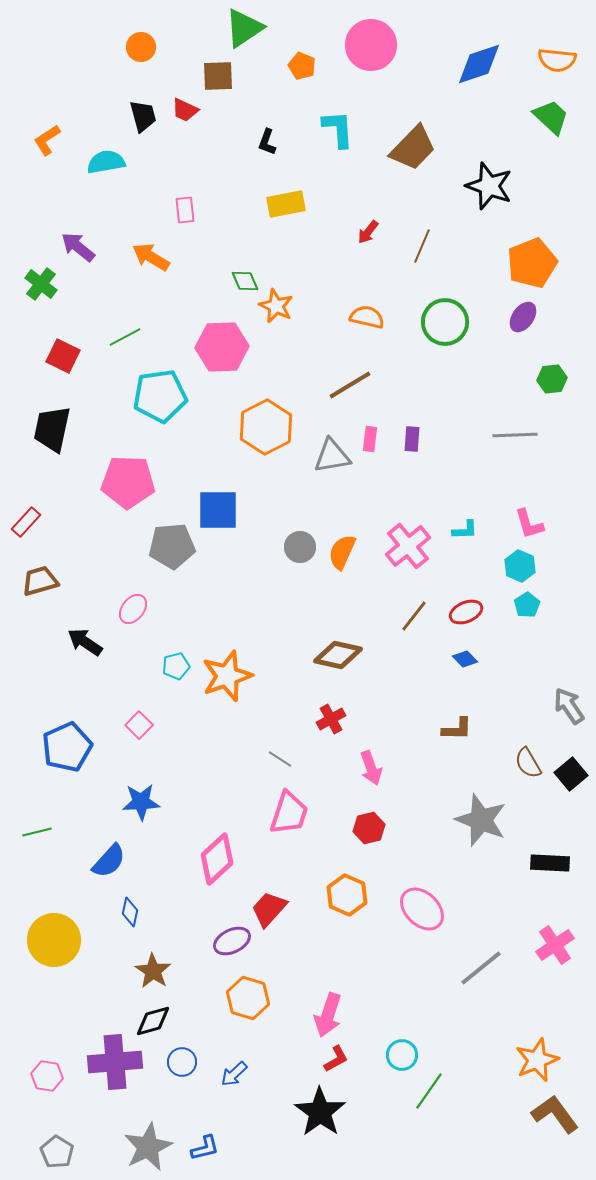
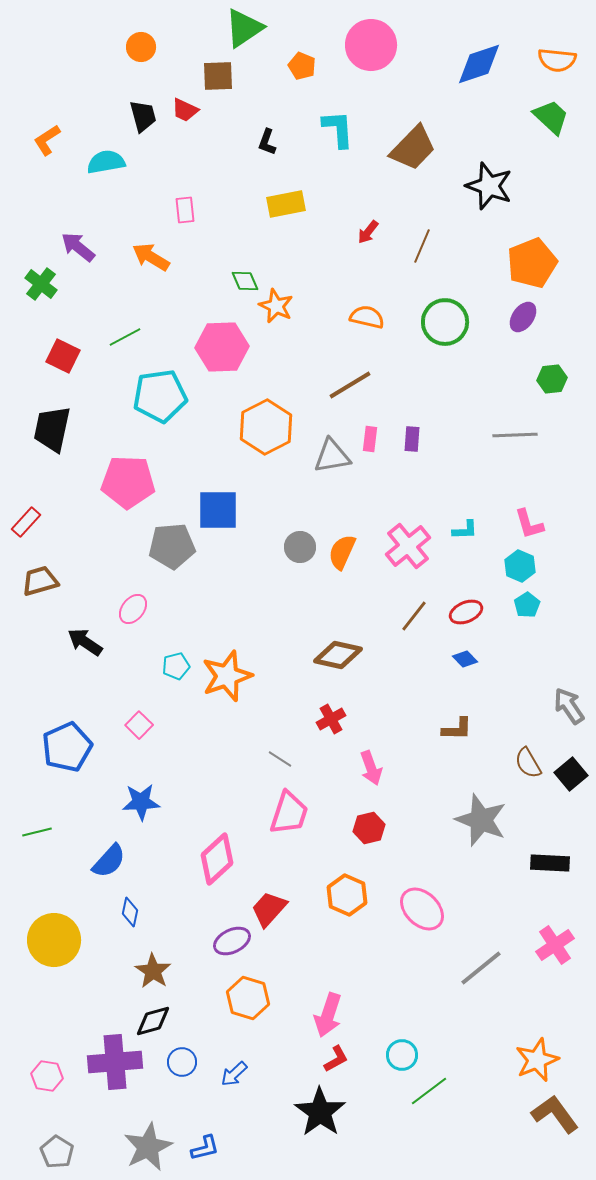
green line at (429, 1091): rotated 18 degrees clockwise
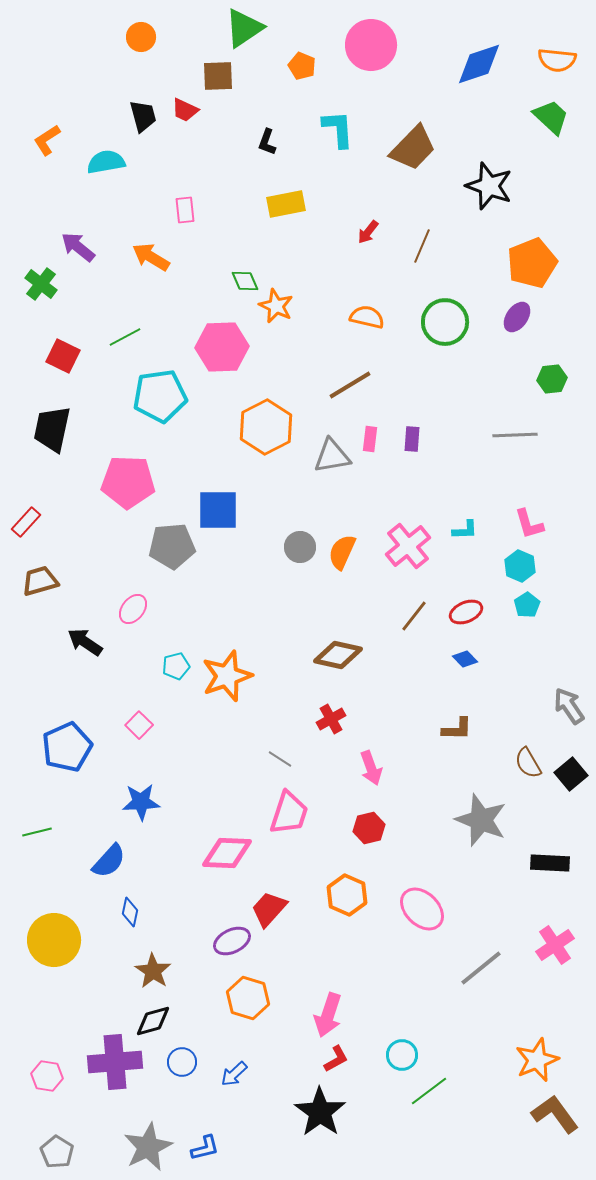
orange circle at (141, 47): moved 10 px up
purple ellipse at (523, 317): moved 6 px left
pink diamond at (217, 859): moved 10 px right, 6 px up; rotated 45 degrees clockwise
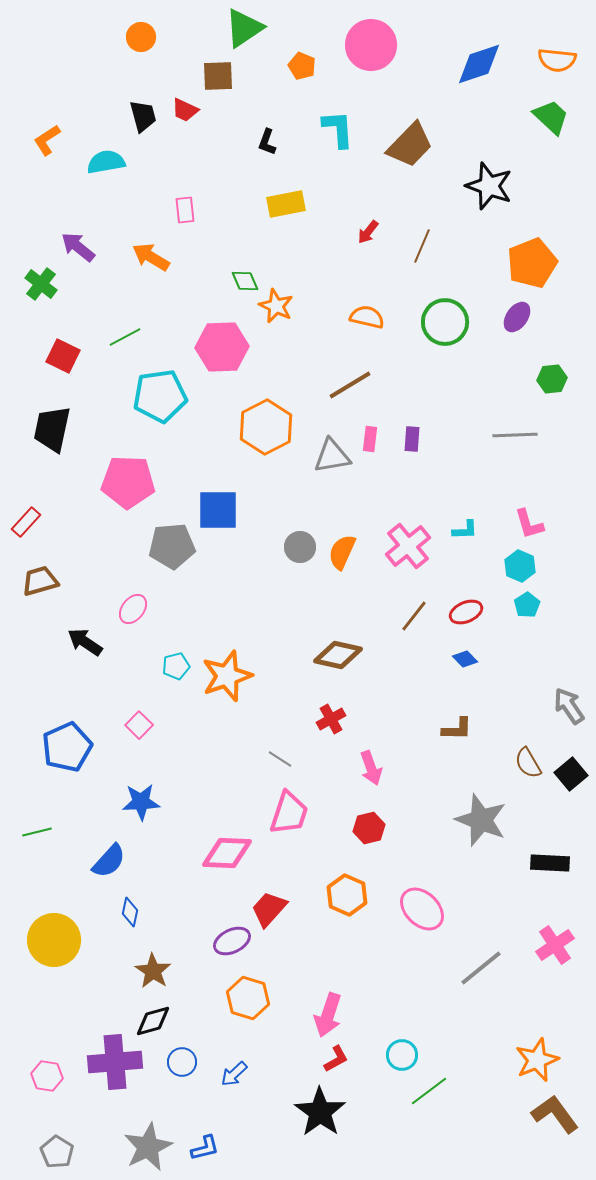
brown trapezoid at (413, 148): moved 3 px left, 3 px up
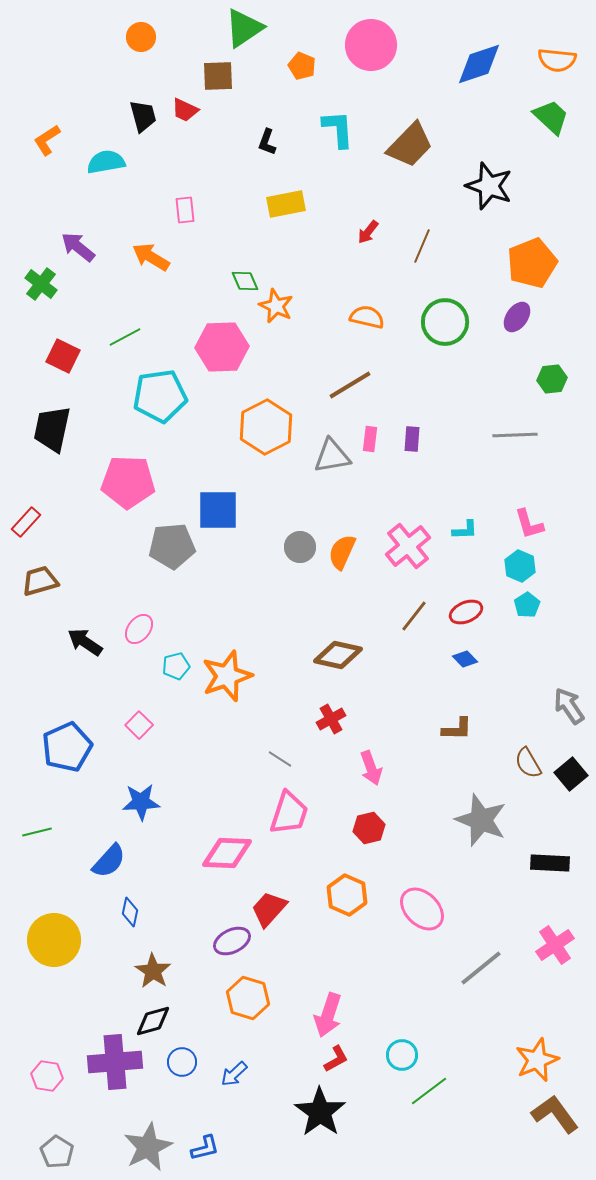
pink ellipse at (133, 609): moved 6 px right, 20 px down
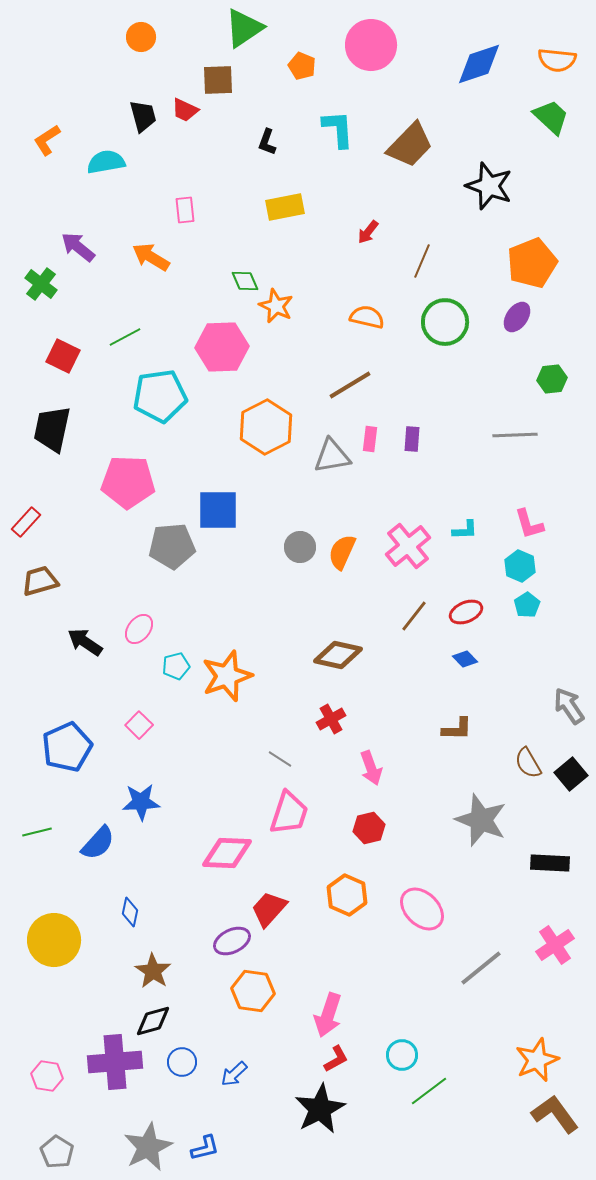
brown square at (218, 76): moved 4 px down
yellow rectangle at (286, 204): moved 1 px left, 3 px down
brown line at (422, 246): moved 15 px down
blue semicircle at (109, 861): moved 11 px left, 18 px up
orange hexagon at (248, 998): moved 5 px right, 7 px up; rotated 9 degrees counterclockwise
black star at (320, 1112): moved 3 px up; rotated 9 degrees clockwise
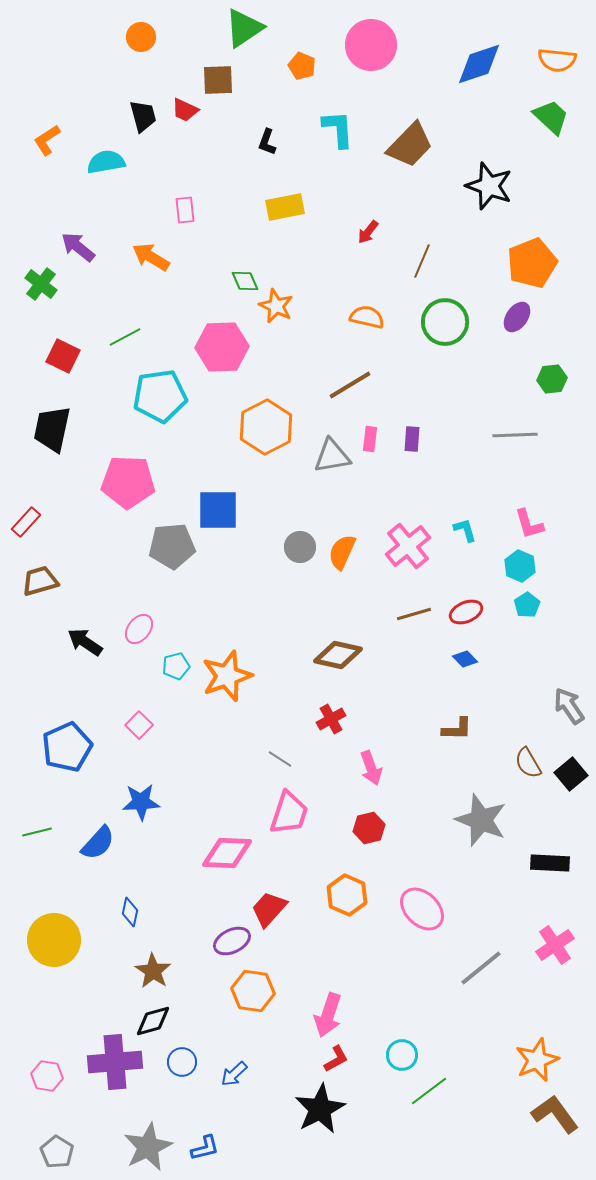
cyan L-shape at (465, 530): rotated 104 degrees counterclockwise
brown line at (414, 616): moved 2 px up; rotated 36 degrees clockwise
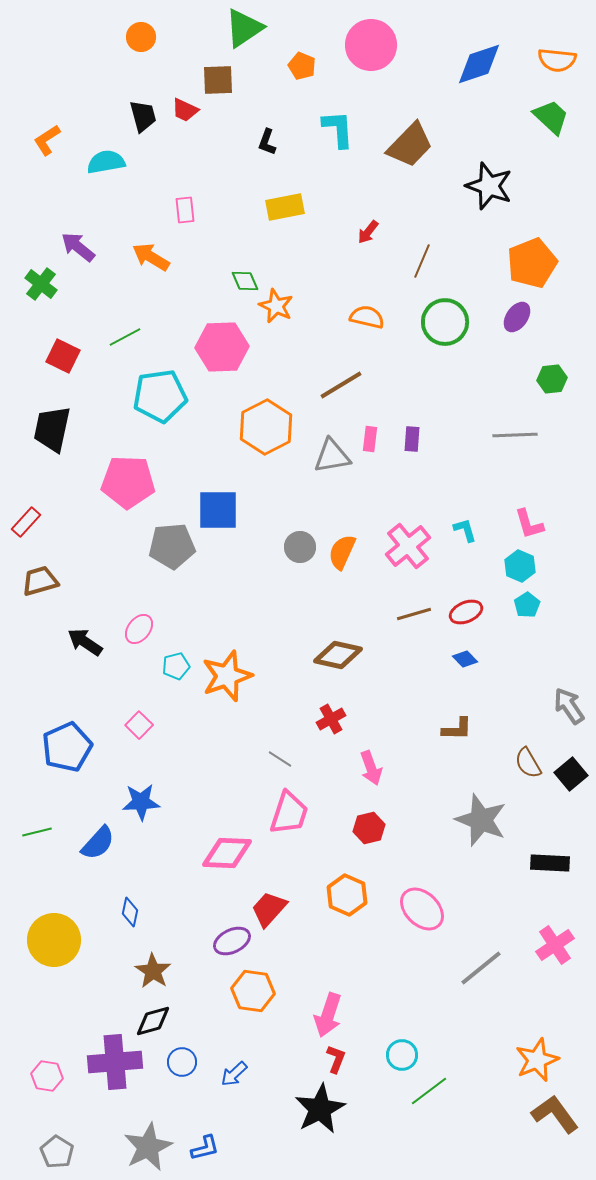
brown line at (350, 385): moved 9 px left
red L-shape at (336, 1059): rotated 40 degrees counterclockwise
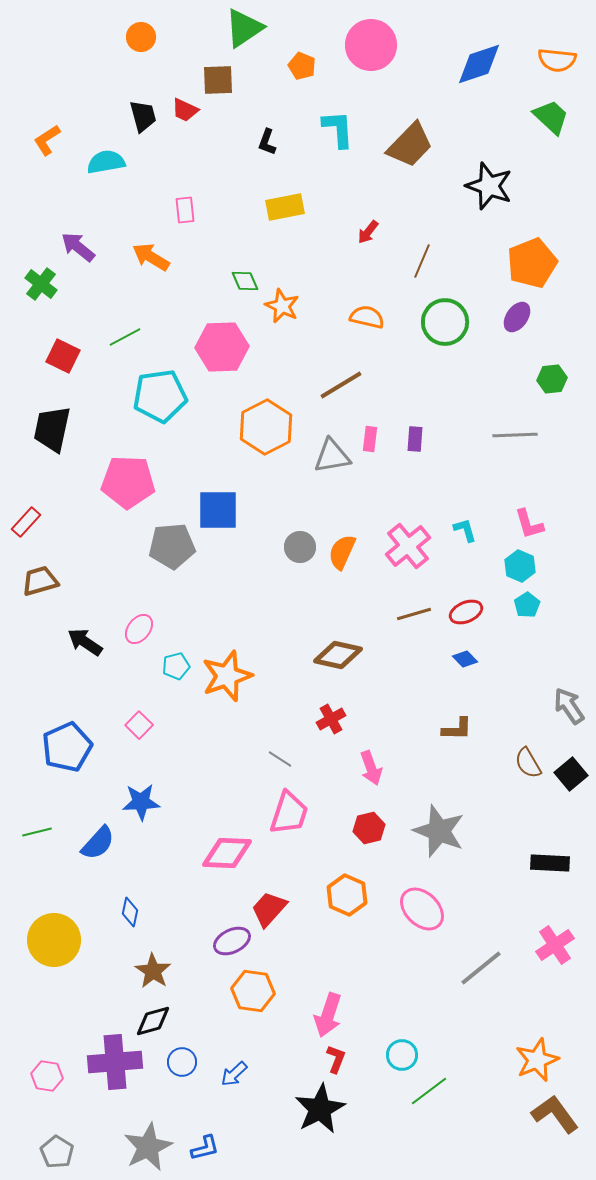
orange star at (276, 306): moved 6 px right
purple rectangle at (412, 439): moved 3 px right
gray star at (481, 820): moved 42 px left, 11 px down
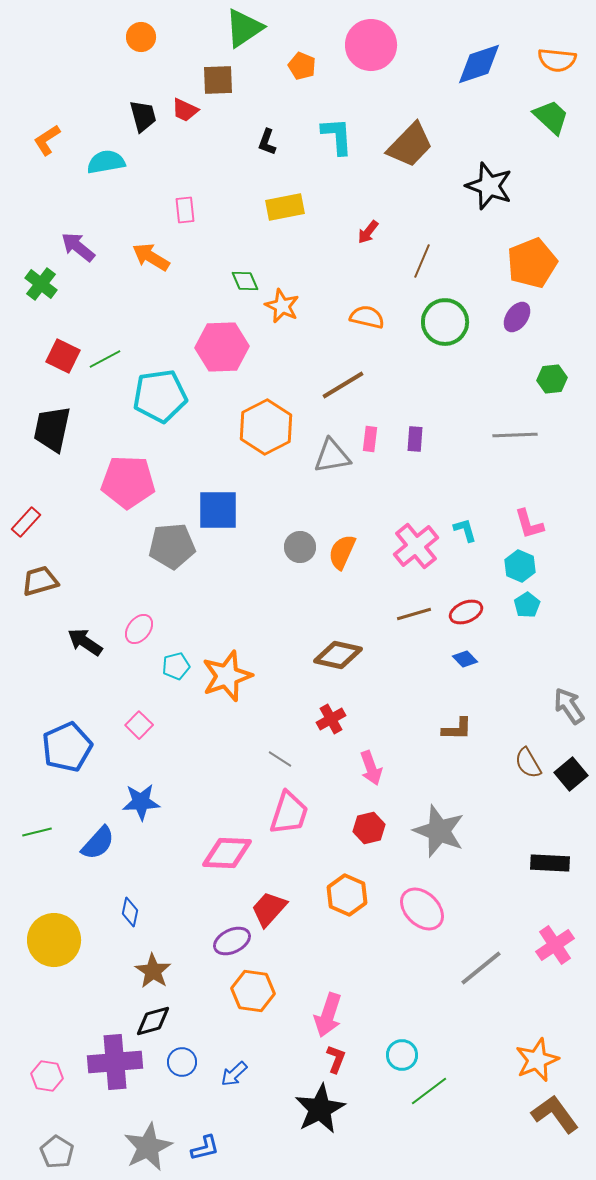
cyan L-shape at (338, 129): moved 1 px left, 7 px down
green line at (125, 337): moved 20 px left, 22 px down
brown line at (341, 385): moved 2 px right
pink cross at (408, 546): moved 8 px right
